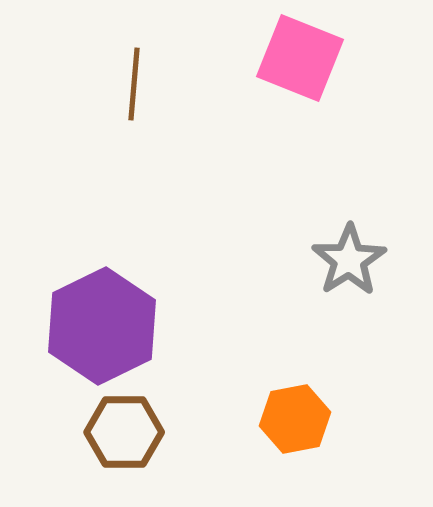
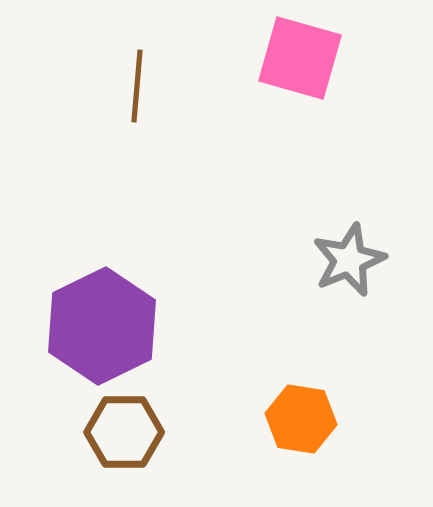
pink square: rotated 6 degrees counterclockwise
brown line: moved 3 px right, 2 px down
gray star: rotated 10 degrees clockwise
orange hexagon: moved 6 px right; rotated 20 degrees clockwise
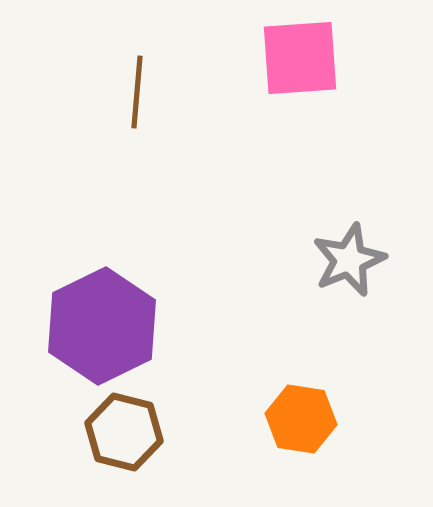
pink square: rotated 20 degrees counterclockwise
brown line: moved 6 px down
brown hexagon: rotated 14 degrees clockwise
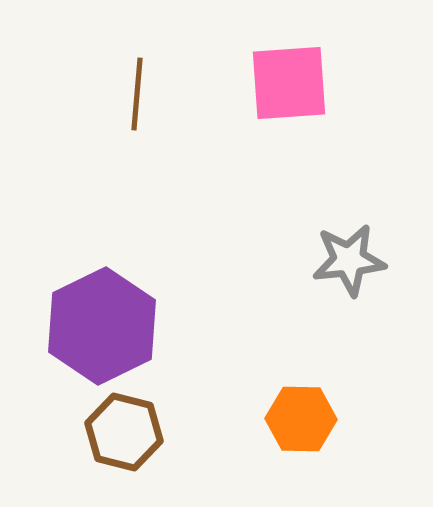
pink square: moved 11 px left, 25 px down
brown line: moved 2 px down
gray star: rotated 16 degrees clockwise
orange hexagon: rotated 8 degrees counterclockwise
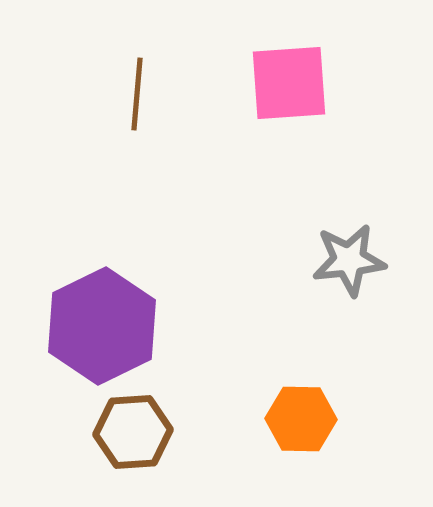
brown hexagon: moved 9 px right; rotated 18 degrees counterclockwise
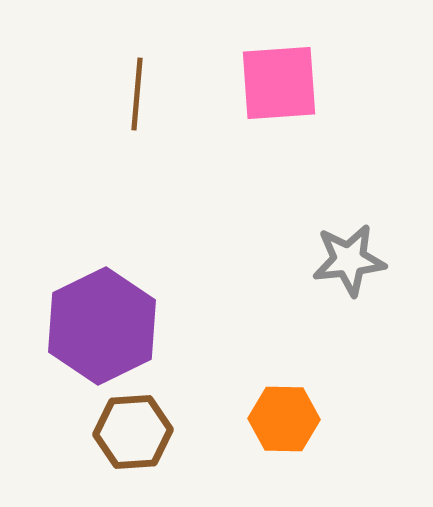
pink square: moved 10 px left
orange hexagon: moved 17 px left
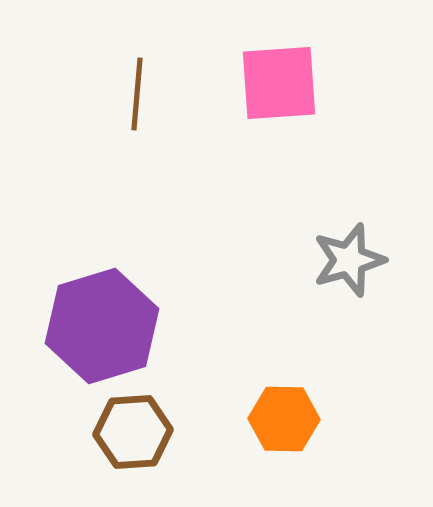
gray star: rotated 10 degrees counterclockwise
purple hexagon: rotated 9 degrees clockwise
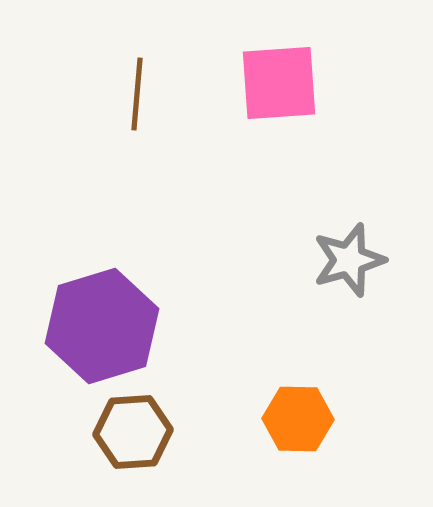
orange hexagon: moved 14 px right
